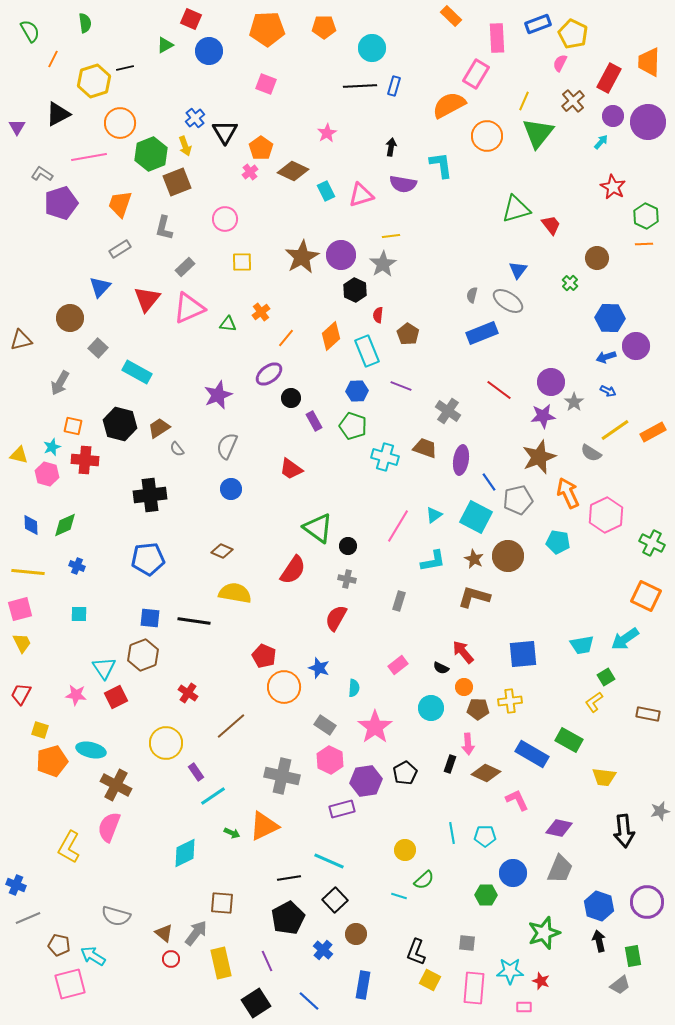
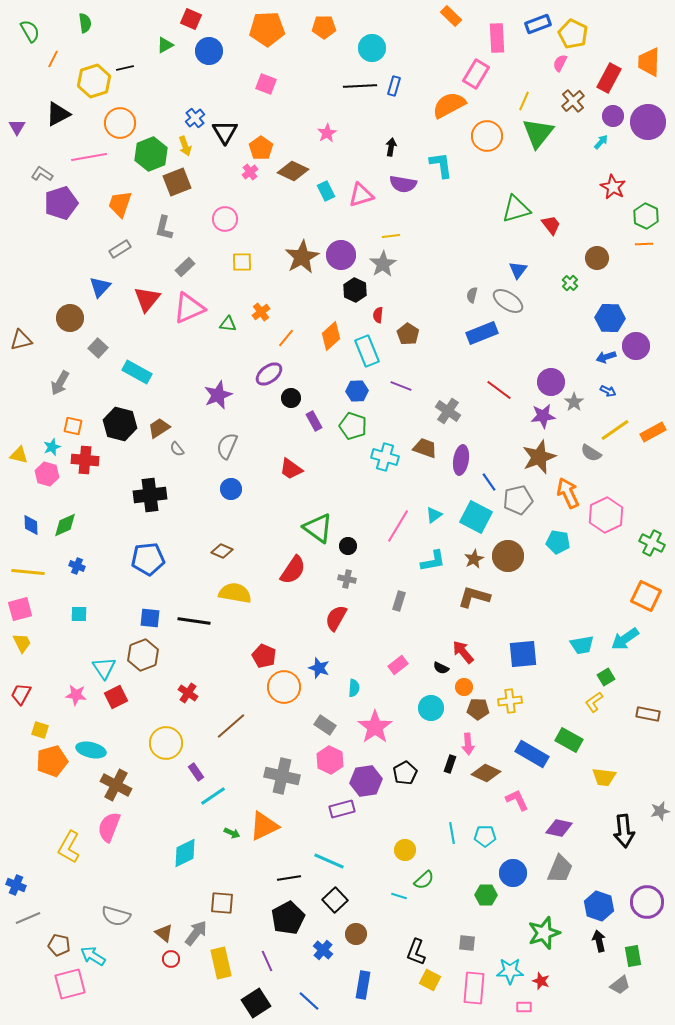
brown star at (474, 559): rotated 18 degrees clockwise
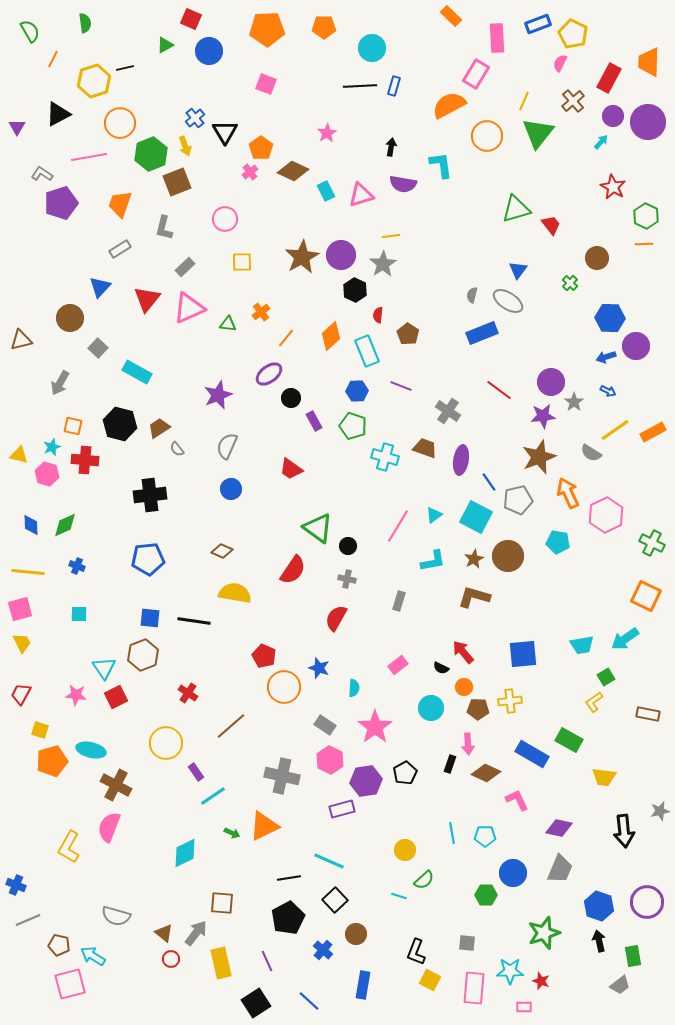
gray line at (28, 918): moved 2 px down
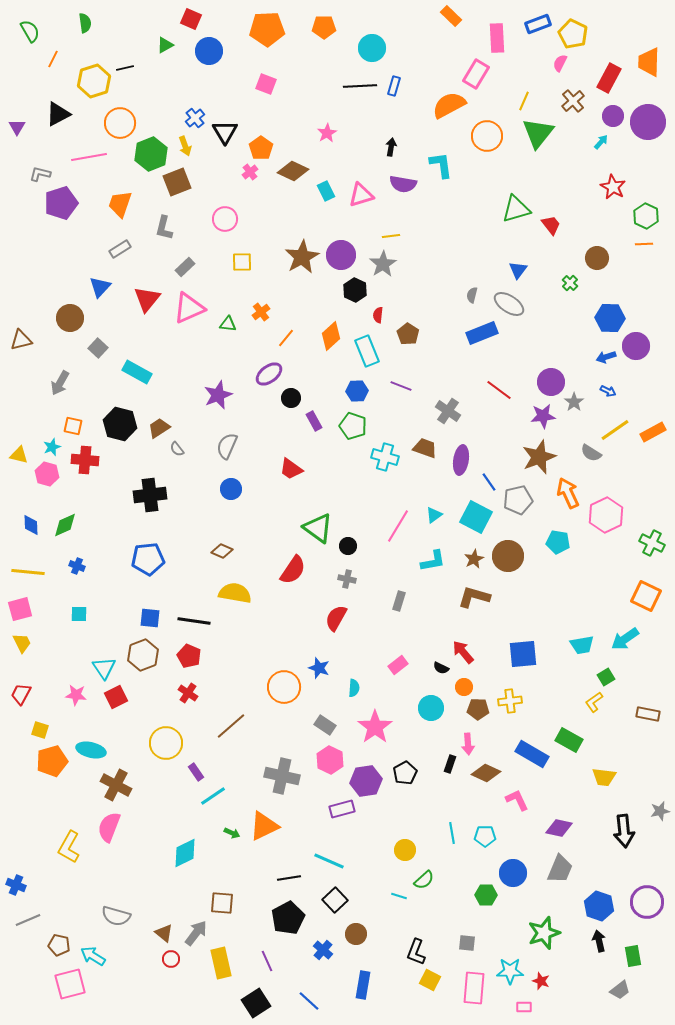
gray L-shape at (42, 174): moved 2 px left; rotated 20 degrees counterclockwise
gray ellipse at (508, 301): moved 1 px right, 3 px down
red pentagon at (264, 656): moved 75 px left
gray trapezoid at (620, 985): moved 5 px down
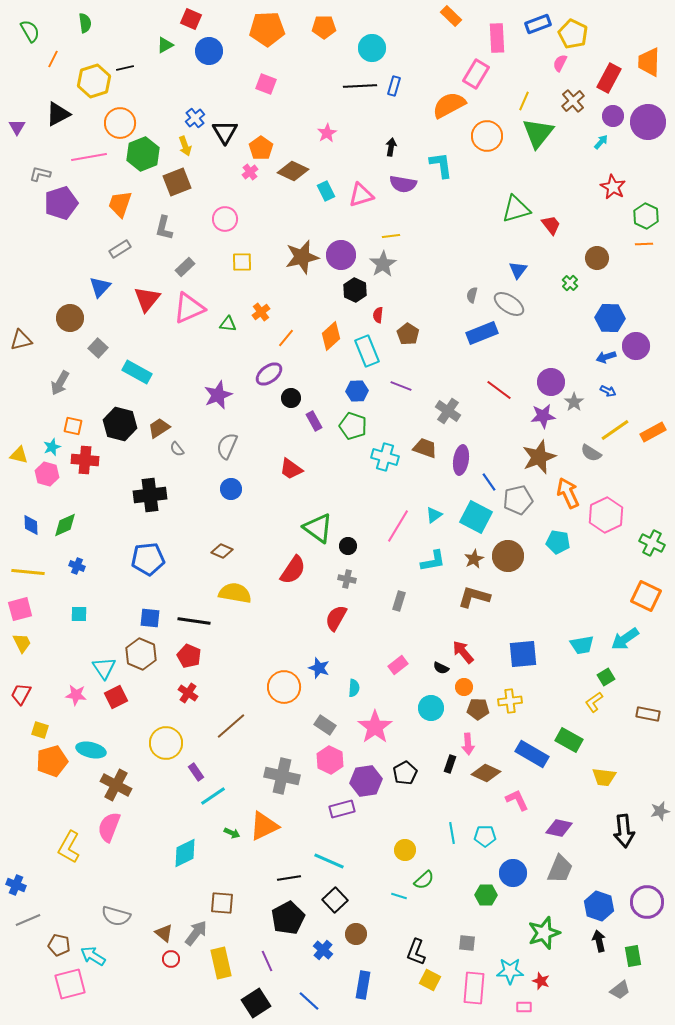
green hexagon at (151, 154): moved 8 px left
brown star at (302, 257): rotated 16 degrees clockwise
brown hexagon at (143, 655): moved 2 px left, 1 px up; rotated 16 degrees counterclockwise
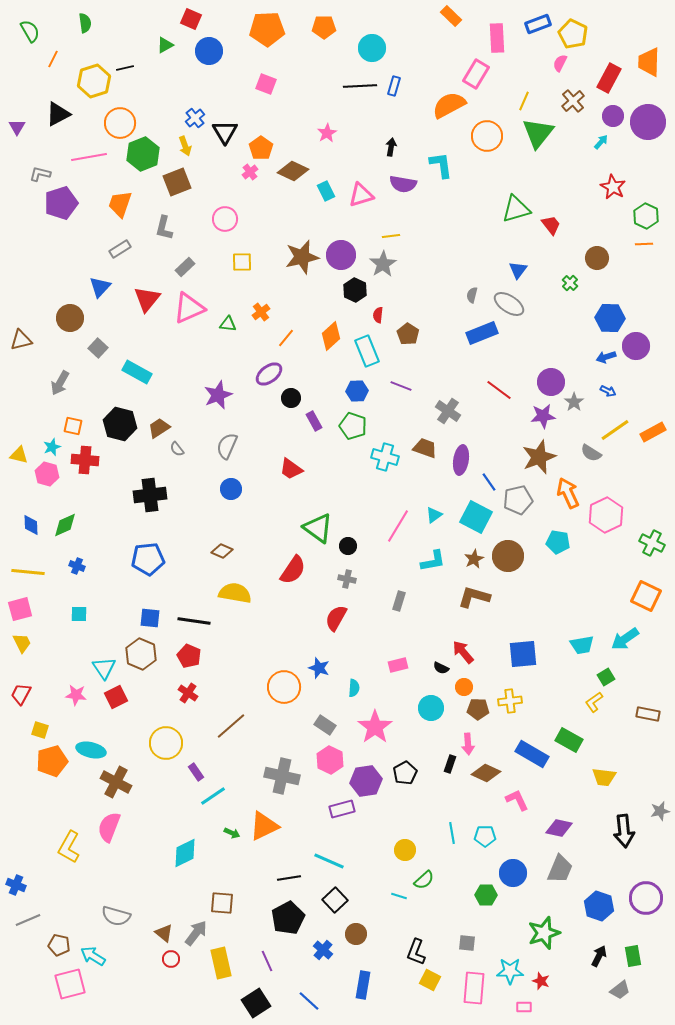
pink rectangle at (398, 665): rotated 24 degrees clockwise
brown cross at (116, 785): moved 3 px up
purple circle at (647, 902): moved 1 px left, 4 px up
black arrow at (599, 941): moved 15 px down; rotated 40 degrees clockwise
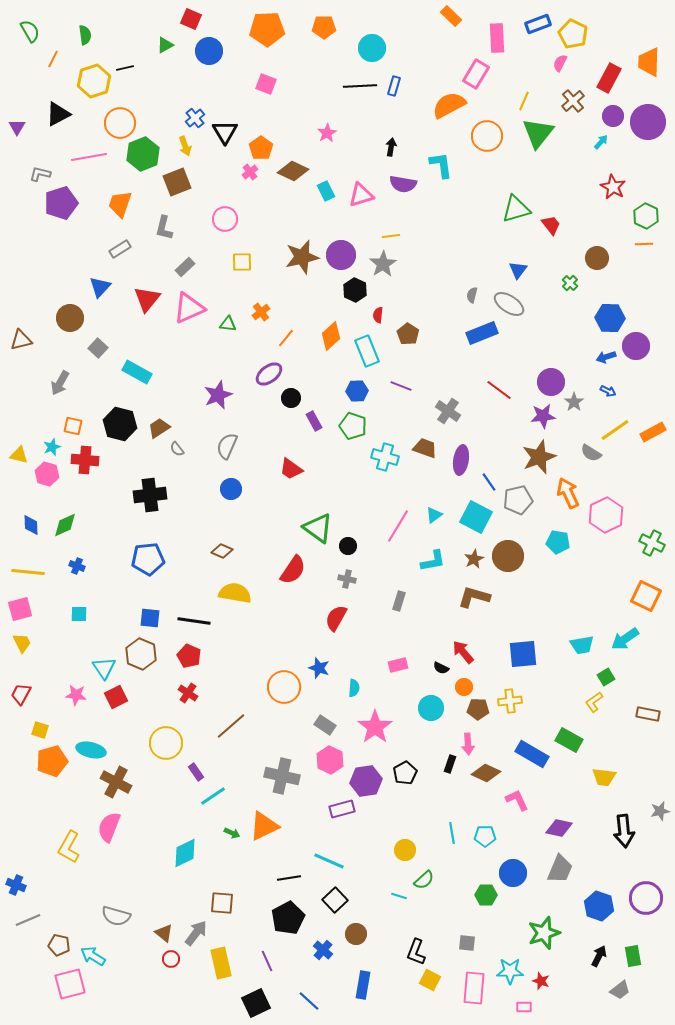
green semicircle at (85, 23): moved 12 px down
black square at (256, 1003): rotated 8 degrees clockwise
